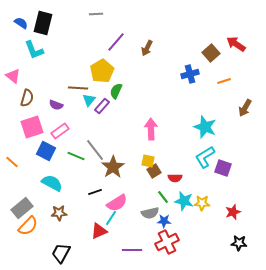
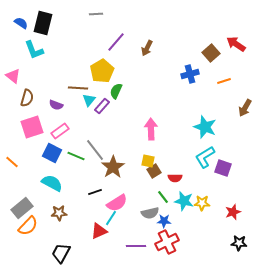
blue square at (46, 151): moved 6 px right, 2 px down
purple line at (132, 250): moved 4 px right, 4 px up
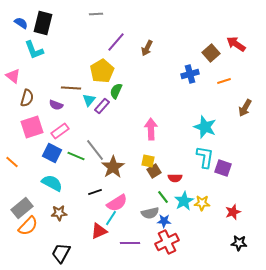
brown line at (78, 88): moved 7 px left
cyan L-shape at (205, 157): rotated 130 degrees clockwise
cyan star at (184, 201): rotated 30 degrees clockwise
purple line at (136, 246): moved 6 px left, 3 px up
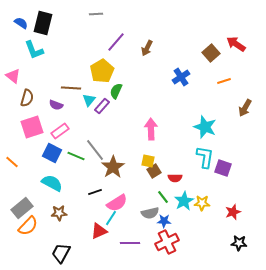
blue cross at (190, 74): moved 9 px left, 3 px down; rotated 18 degrees counterclockwise
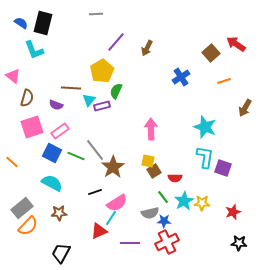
purple rectangle at (102, 106): rotated 35 degrees clockwise
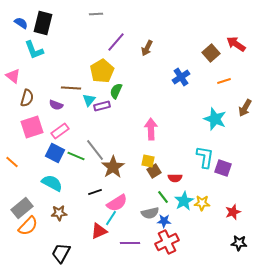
cyan star at (205, 127): moved 10 px right, 8 px up
blue square at (52, 153): moved 3 px right
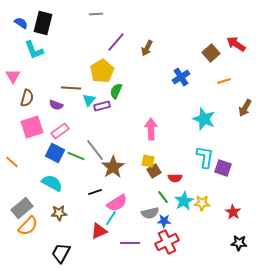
pink triangle at (13, 76): rotated 21 degrees clockwise
cyan star at (215, 119): moved 11 px left
red star at (233, 212): rotated 21 degrees counterclockwise
